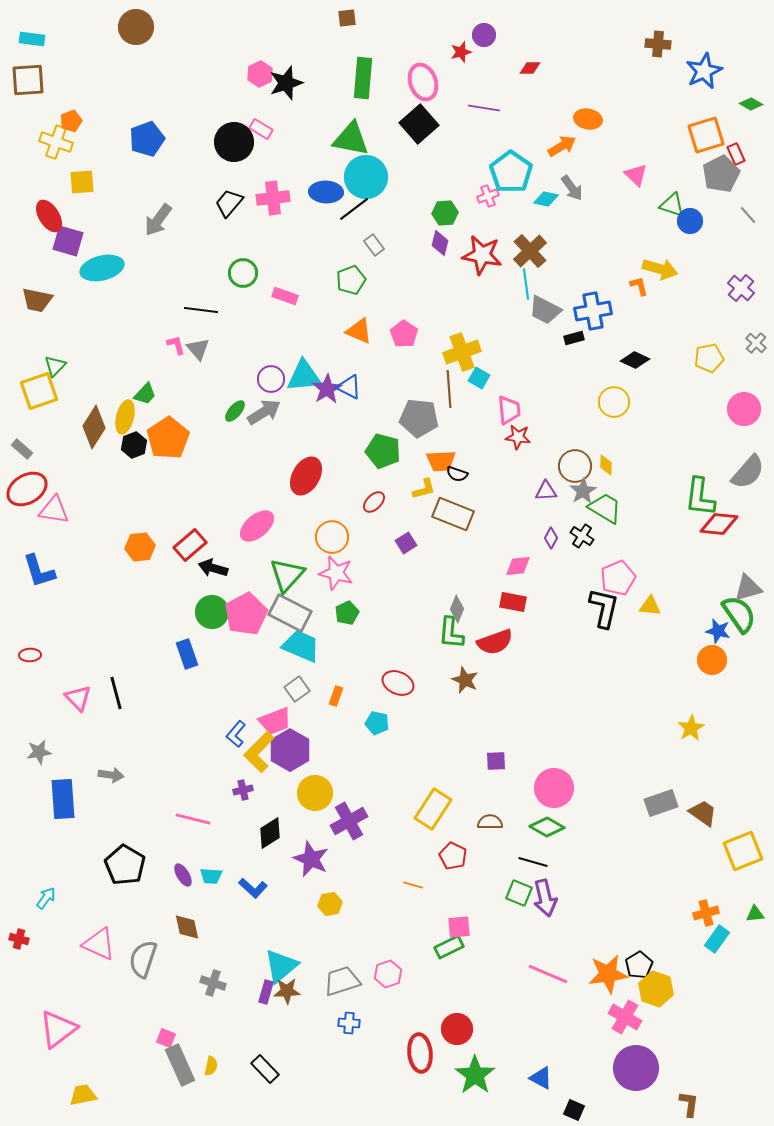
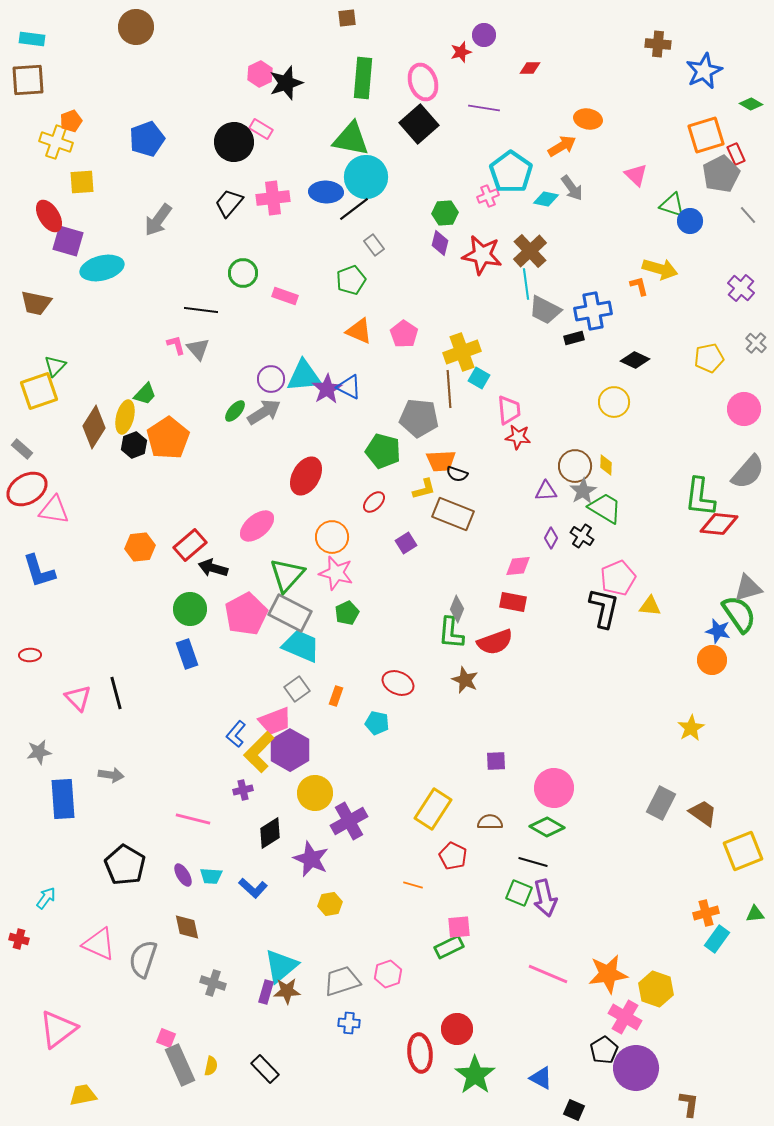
brown trapezoid at (37, 300): moved 1 px left, 3 px down
green circle at (212, 612): moved 22 px left, 3 px up
gray rectangle at (661, 803): rotated 44 degrees counterclockwise
black pentagon at (639, 965): moved 35 px left, 85 px down
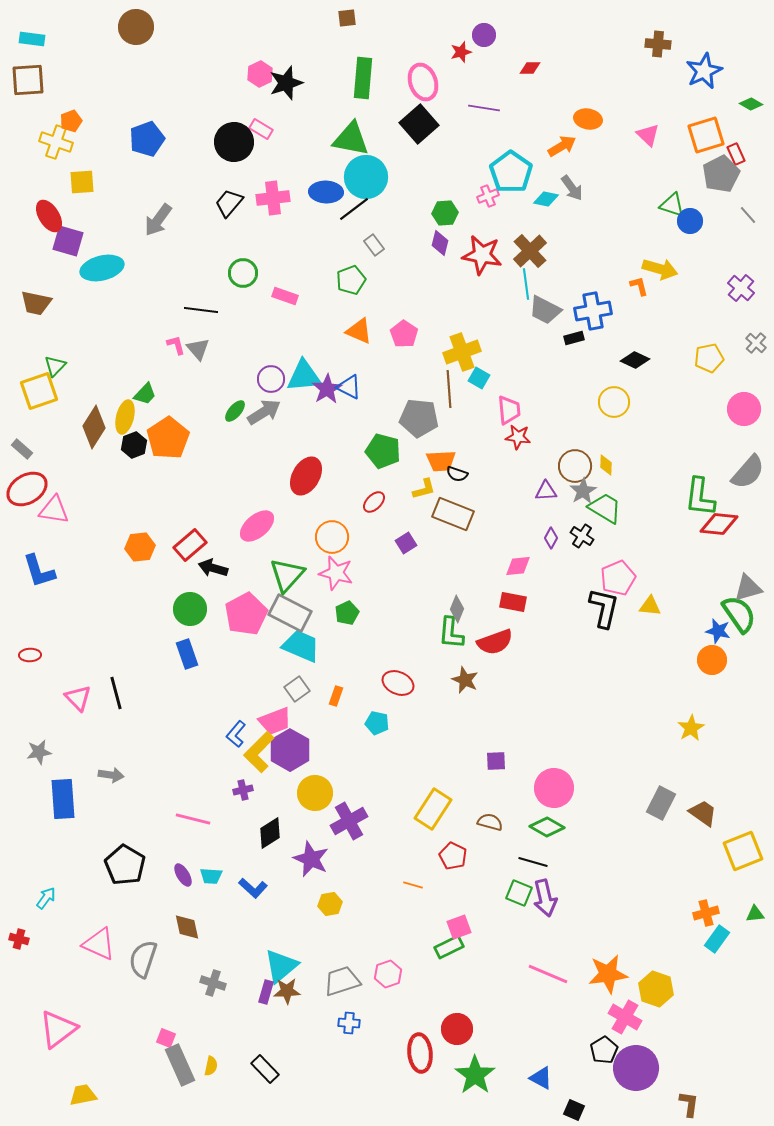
pink triangle at (636, 175): moved 12 px right, 40 px up
brown semicircle at (490, 822): rotated 15 degrees clockwise
pink square at (459, 927): rotated 15 degrees counterclockwise
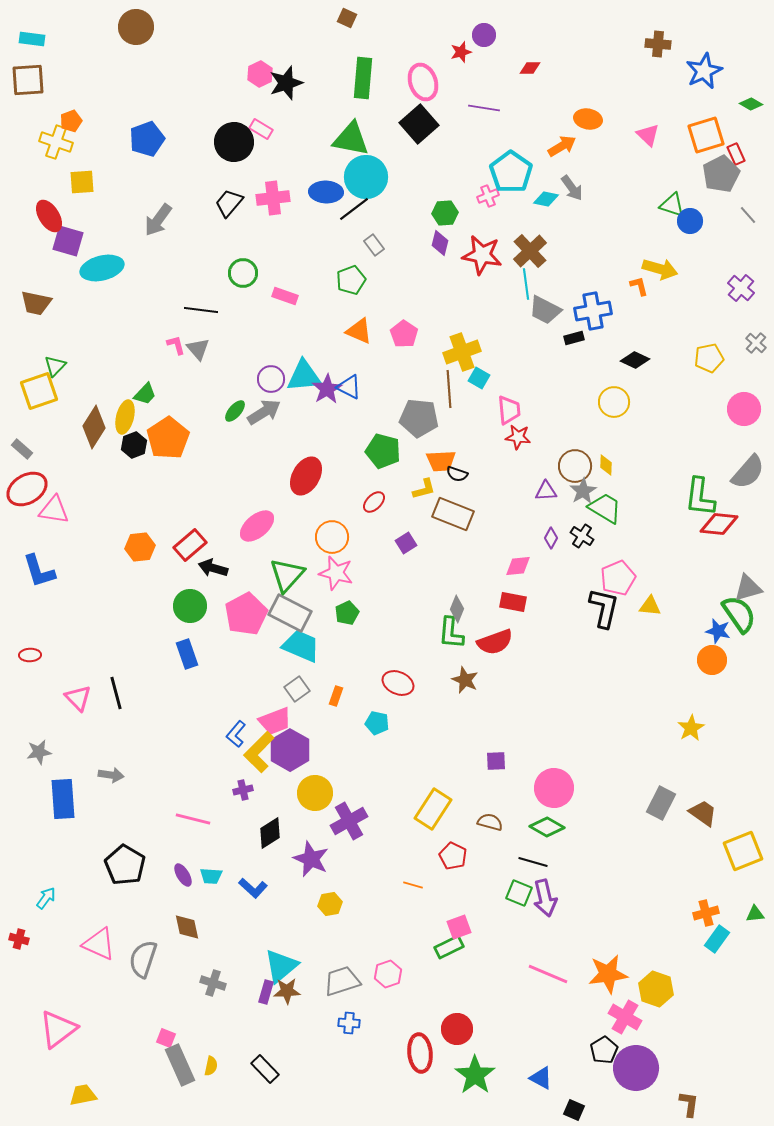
brown square at (347, 18): rotated 30 degrees clockwise
green circle at (190, 609): moved 3 px up
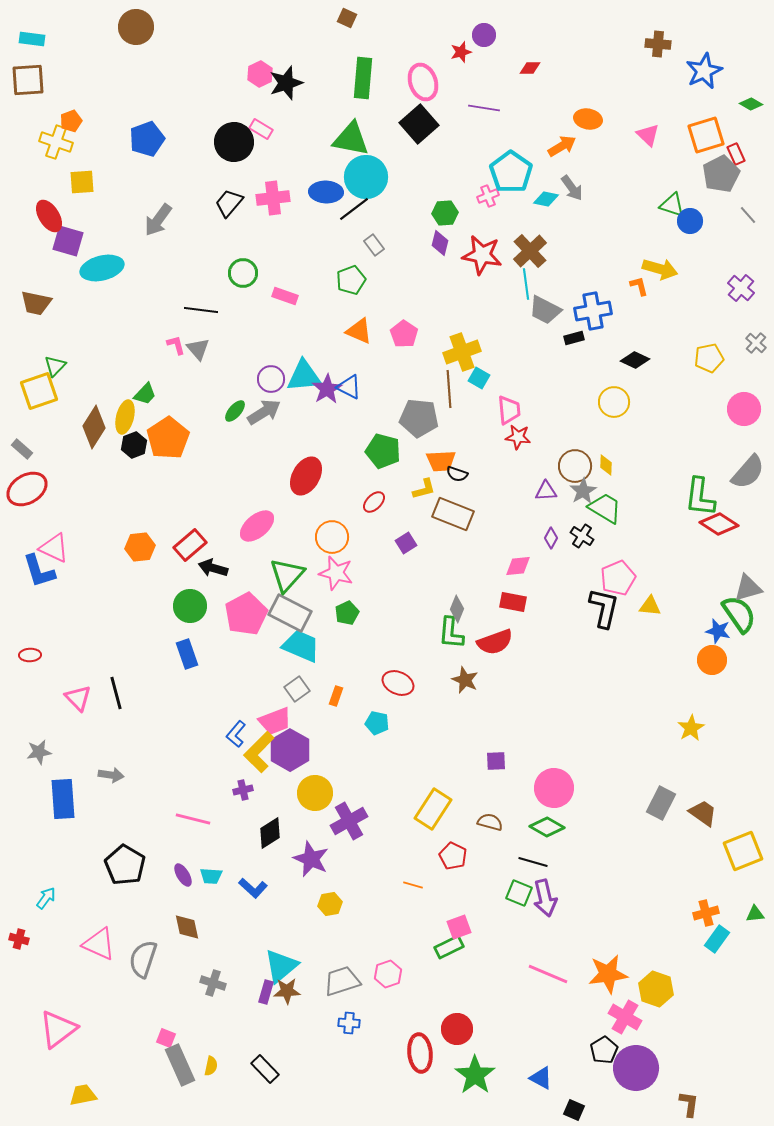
pink triangle at (54, 510): moved 38 px down; rotated 16 degrees clockwise
red diamond at (719, 524): rotated 27 degrees clockwise
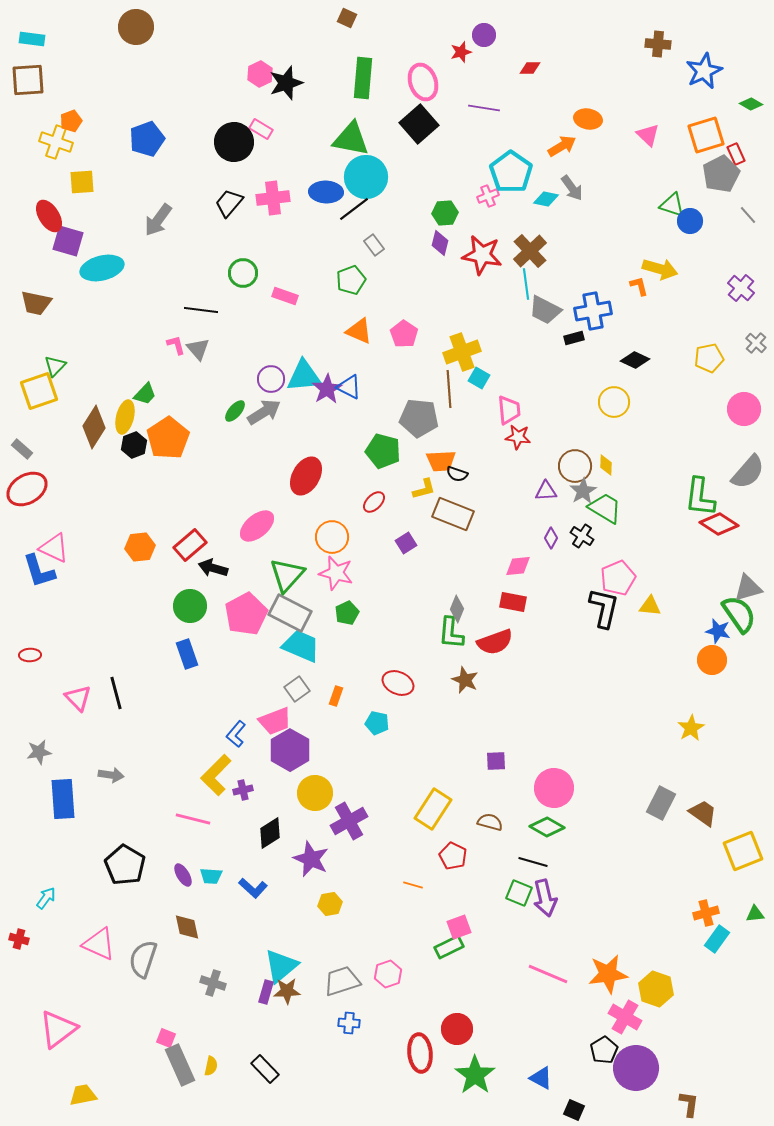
yellow L-shape at (259, 752): moved 43 px left, 23 px down
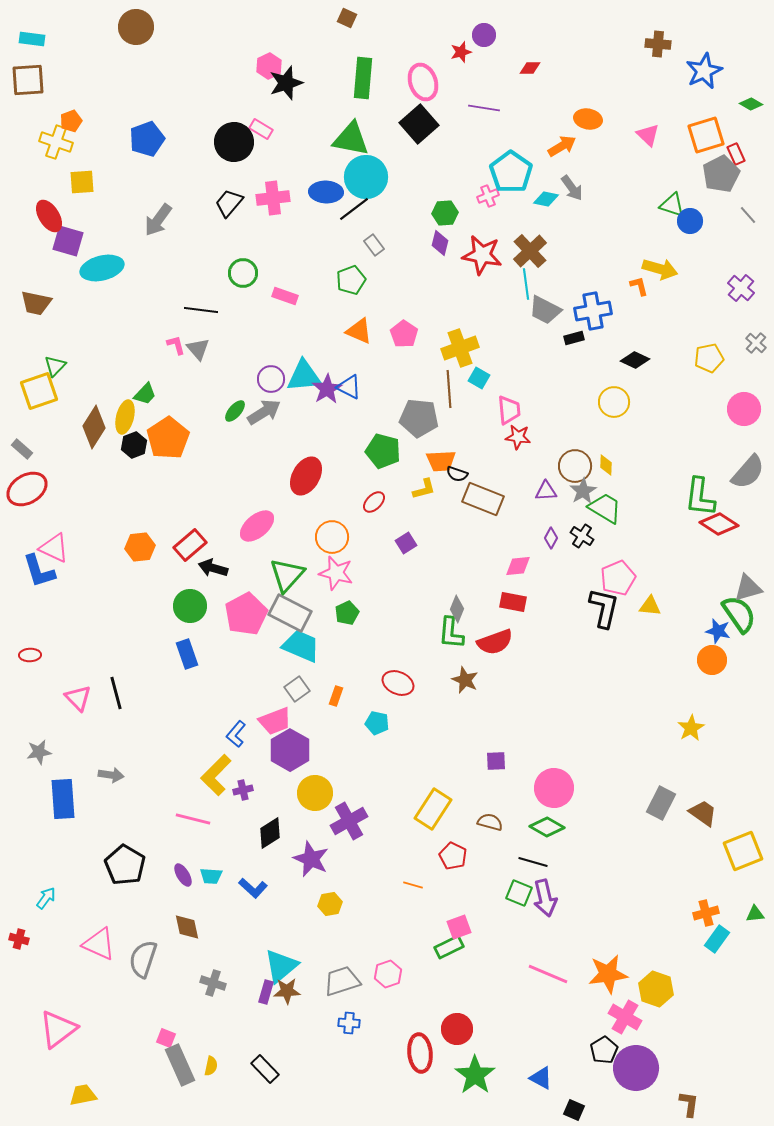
pink hexagon at (260, 74): moved 9 px right, 8 px up
yellow cross at (462, 352): moved 2 px left, 4 px up
brown rectangle at (453, 514): moved 30 px right, 15 px up
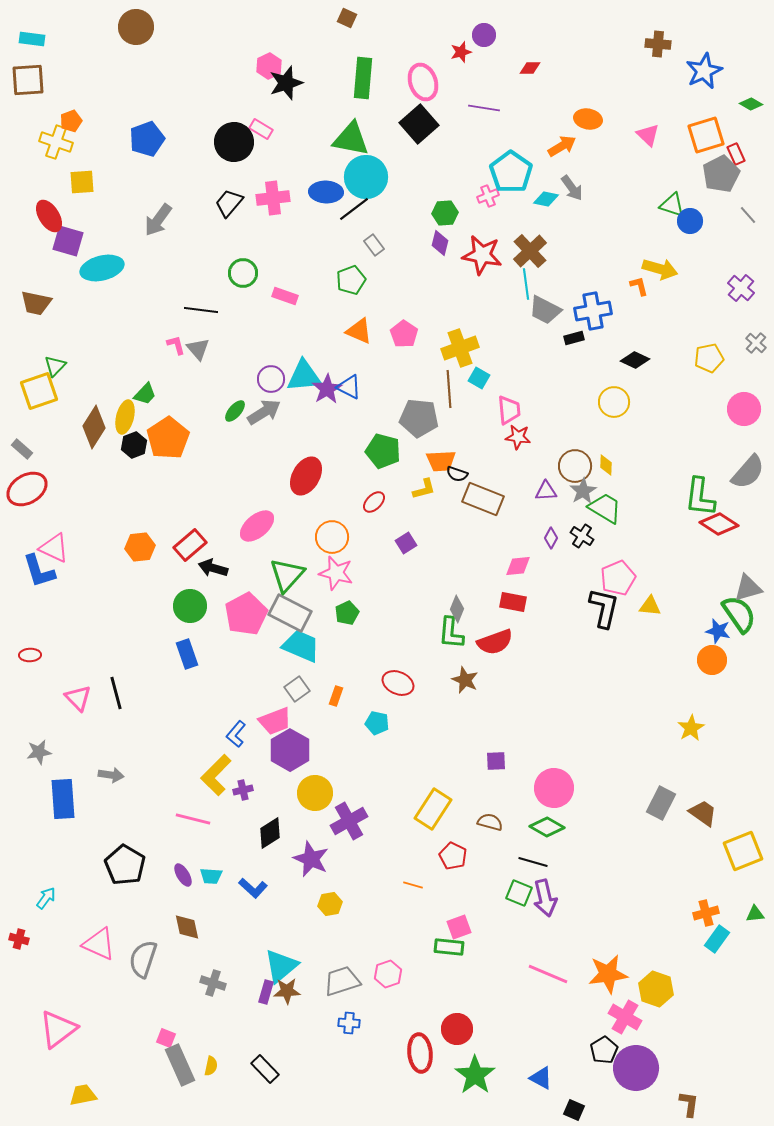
green rectangle at (449, 947): rotated 32 degrees clockwise
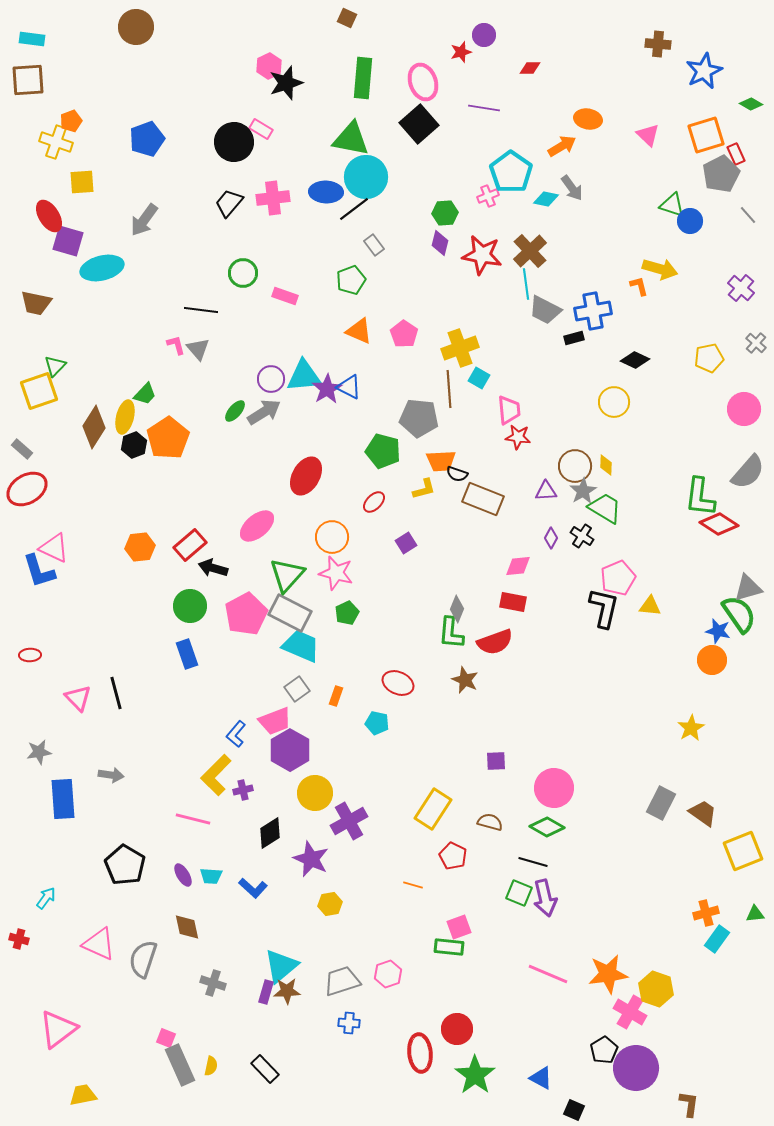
gray arrow at (158, 220): moved 14 px left
pink cross at (625, 1017): moved 5 px right, 5 px up
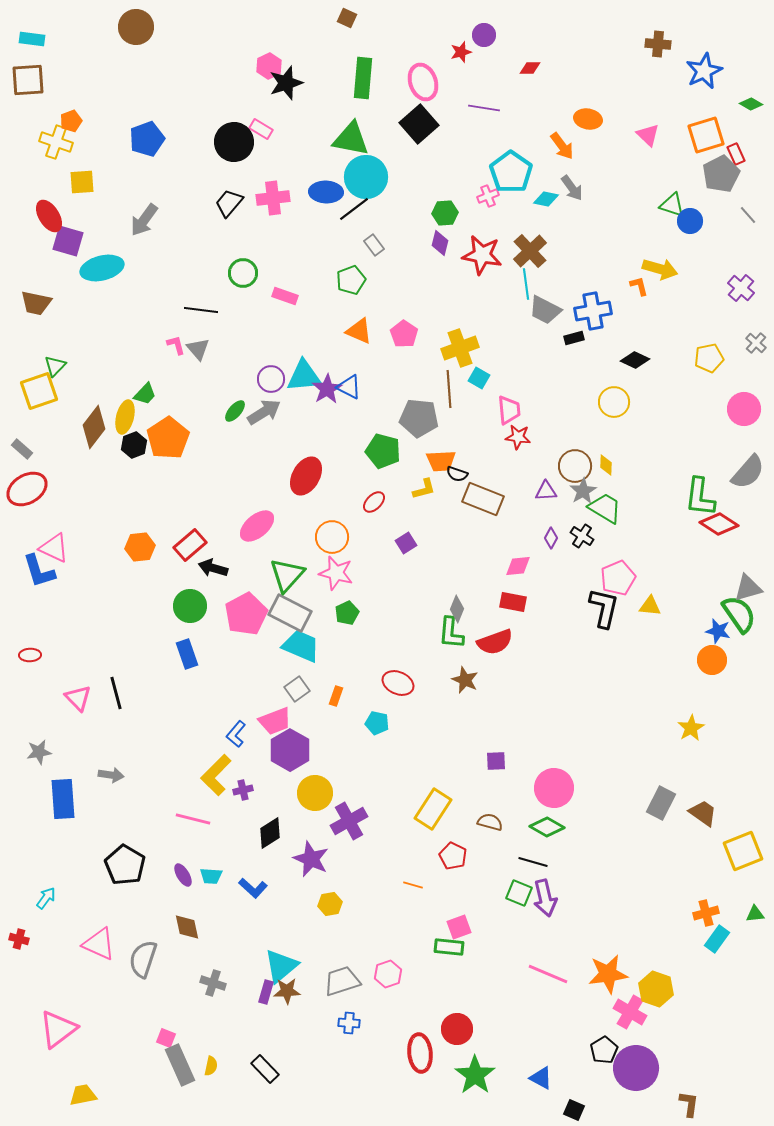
orange arrow at (562, 146): rotated 84 degrees clockwise
brown diamond at (94, 427): rotated 6 degrees clockwise
